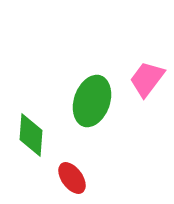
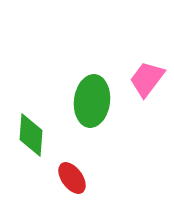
green ellipse: rotated 12 degrees counterclockwise
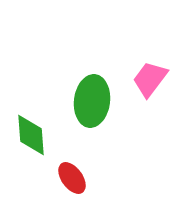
pink trapezoid: moved 3 px right
green diamond: rotated 9 degrees counterclockwise
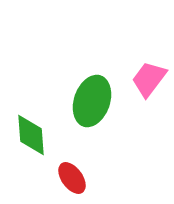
pink trapezoid: moved 1 px left
green ellipse: rotated 12 degrees clockwise
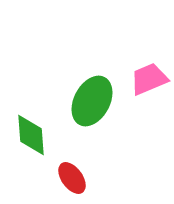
pink trapezoid: rotated 30 degrees clockwise
green ellipse: rotated 9 degrees clockwise
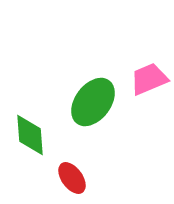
green ellipse: moved 1 px right, 1 px down; rotated 9 degrees clockwise
green diamond: moved 1 px left
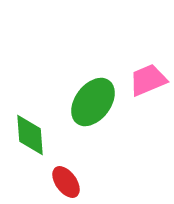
pink trapezoid: moved 1 px left, 1 px down
red ellipse: moved 6 px left, 4 px down
